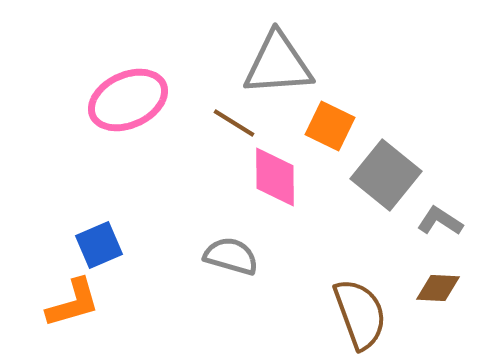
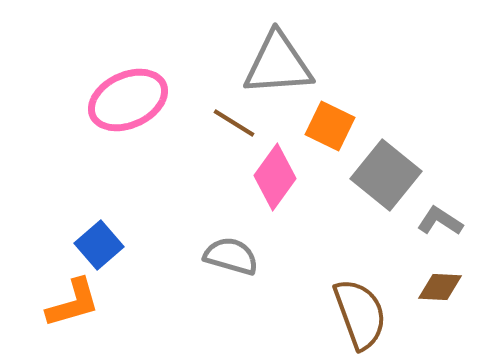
pink diamond: rotated 36 degrees clockwise
blue square: rotated 18 degrees counterclockwise
brown diamond: moved 2 px right, 1 px up
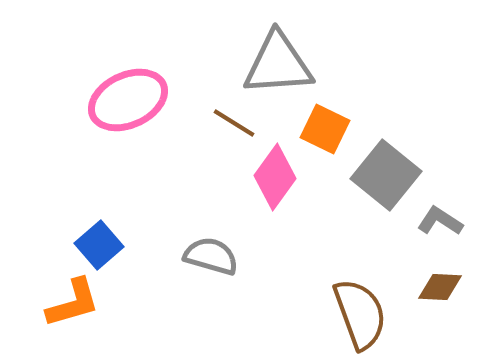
orange square: moved 5 px left, 3 px down
gray semicircle: moved 20 px left
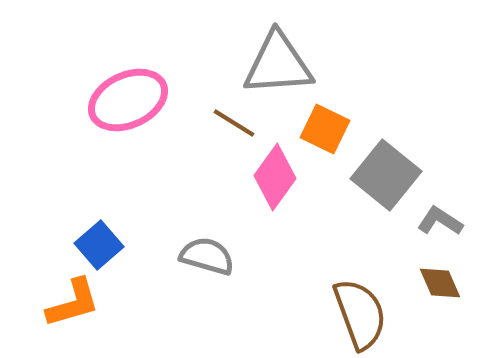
gray semicircle: moved 4 px left
brown diamond: moved 4 px up; rotated 63 degrees clockwise
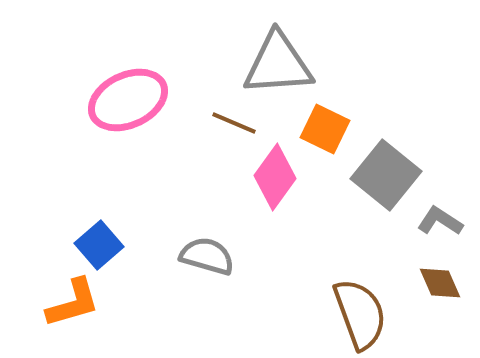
brown line: rotated 9 degrees counterclockwise
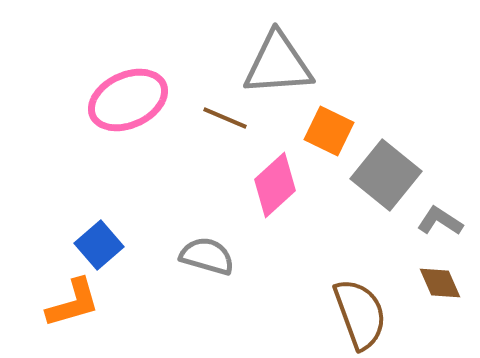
brown line: moved 9 px left, 5 px up
orange square: moved 4 px right, 2 px down
pink diamond: moved 8 px down; rotated 12 degrees clockwise
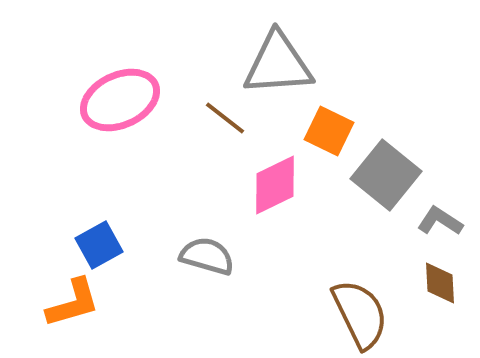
pink ellipse: moved 8 px left
brown line: rotated 15 degrees clockwise
pink diamond: rotated 16 degrees clockwise
blue square: rotated 12 degrees clockwise
brown diamond: rotated 21 degrees clockwise
brown semicircle: rotated 6 degrees counterclockwise
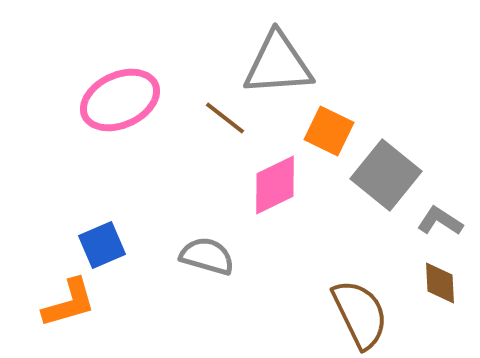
blue square: moved 3 px right; rotated 6 degrees clockwise
orange L-shape: moved 4 px left
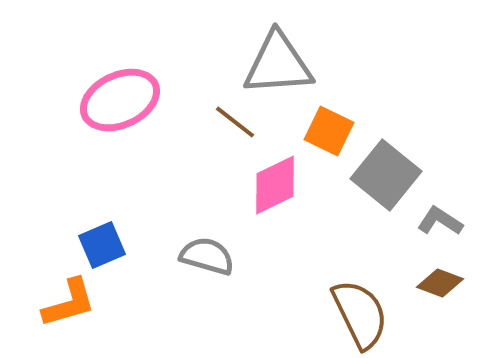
brown line: moved 10 px right, 4 px down
brown diamond: rotated 66 degrees counterclockwise
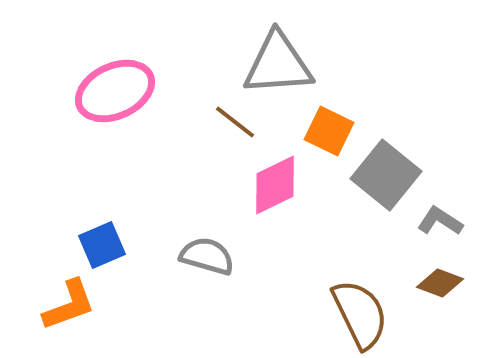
pink ellipse: moved 5 px left, 9 px up
orange L-shape: moved 2 px down; rotated 4 degrees counterclockwise
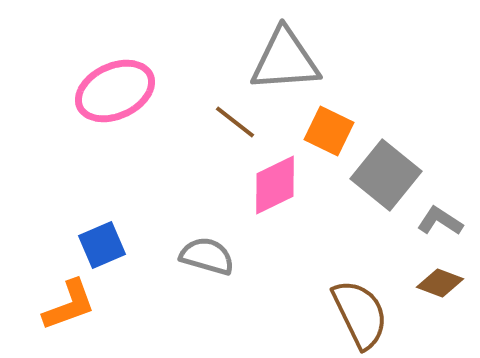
gray triangle: moved 7 px right, 4 px up
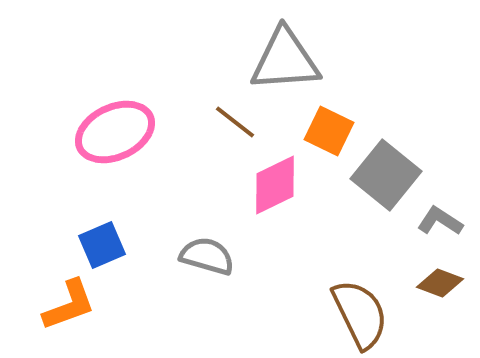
pink ellipse: moved 41 px down
